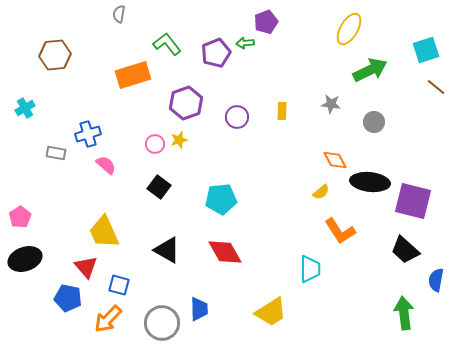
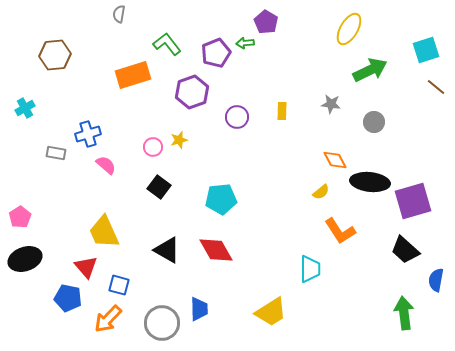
purple pentagon at (266, 22): rotated 20 degrees counterclockwise
purple hexagon at (186, 103): moved 6 px right, 11 px up
pink circle at (155, 144): moved 2 px left, 3 px down
purple square at (413, 201): rotated 30 degrees counterclockwise
red diamond at (225, 252): moved 9 px left, 2 px up
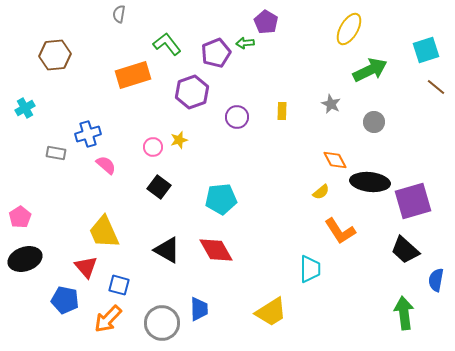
gray star at (331, 104): rotated 18 degrees clockwise
blue pentagon at (68, 298): moved 3 px left, 2 px down
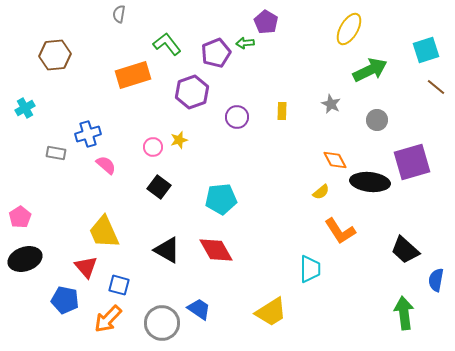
gray circle at (374, 122): moved 3 px right, 2 px up
purple square at (413, 201): moved 1 px left, 39 px up
blue trapezoid at (199, 309): rotated 55 degrees counterclockwise
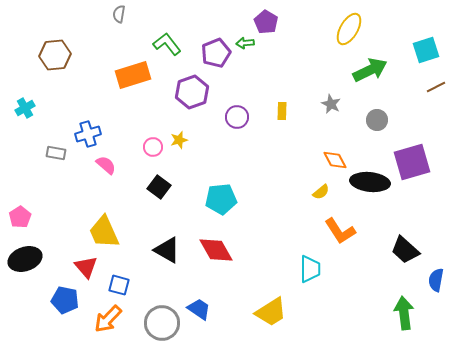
brown line at (436, 87): rotated 66 degrees counterclockwise
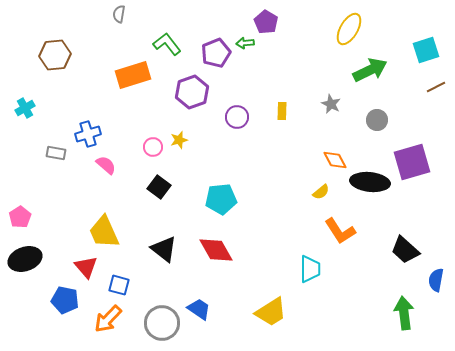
black triangle at (167, 250): moved 3 px left, 1 px up; rotated 8 degrees clockwise
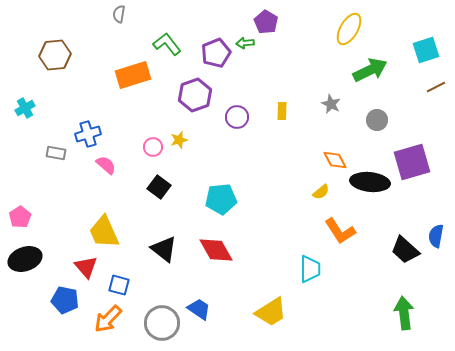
purple hexagon at (192, 92): moved 3 px right, 3 px down
blue semicircle at (436, 280): moved 44 px up
